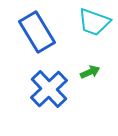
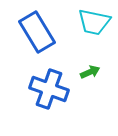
cyan trapezoid: rotated 8 degrees counterclockwise
blue cross: rotated 27 degrees counterclockwise
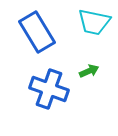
green arrow: moved 1 px left, 1 px up
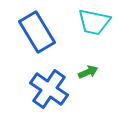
green arrow: moved 1 px left, 1 px down
blue cross: rotated 15 degrees clockwise
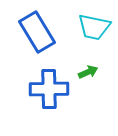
cyan trapezoid: moved 5 px down
blue cross: rotated 36 degrees counterclockwise
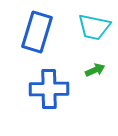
blue rectangle: rotated 48 degrees clockwise
green arrow: moved 7 px right, 2 px up
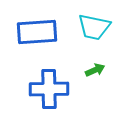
blue rectangle: rotated 69 degrees clockwise
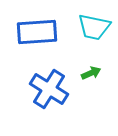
green arrow: moved 4 px left, 3 px down
blue cross: rotated 33 degrees clockwise
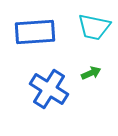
blue rectangle: moved 2 px left
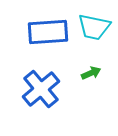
blue rectangle: moved 13 px right
blue cross: moved 8 px left; rotated 18 degrees clockwise
